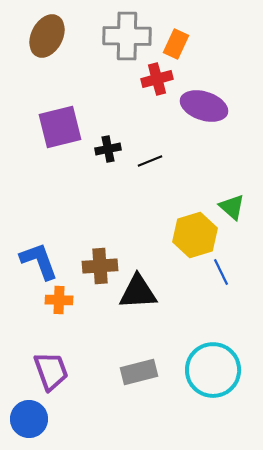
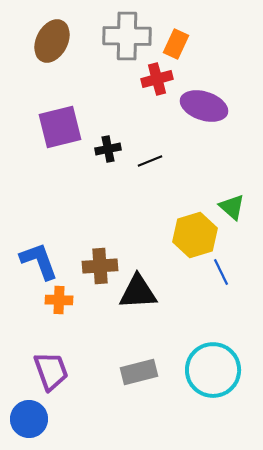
brown ellipse: moved 5 px right, 5 px down
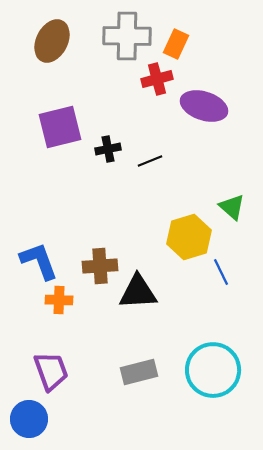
yellow hexagon: moved 6 px left, 2 px down
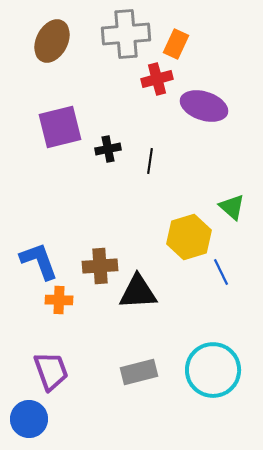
gray cross: moved 1 px left, 2 px up; rotated 6 degrees counterclockwise
black line: rotated 60 degrees counterclockwise
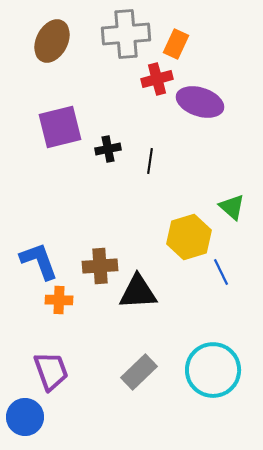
purple ellipse: moved 4 px left, 4 px up
gray rectangle: rotated 30 degrees counterclockwise
blue circle: moved 4 px left, 2 px up
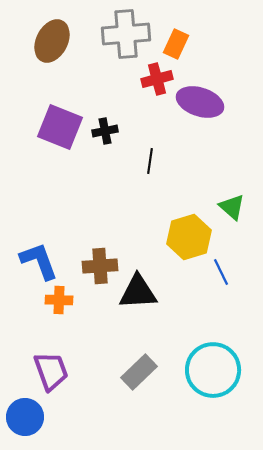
purple square: rotated 36 degrees clockwise
black cross: moved 3 px left, 18 px up
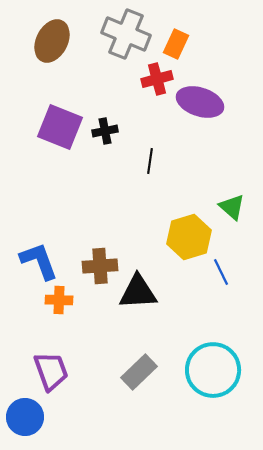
gray cross: rotated 27 degrees clockwise
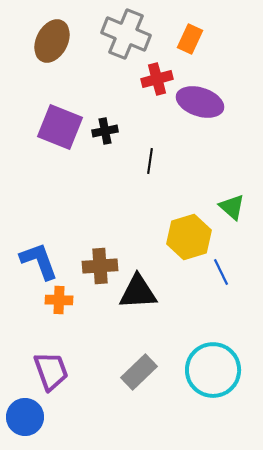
orange rectangle: moved 14 px right, 5 px up
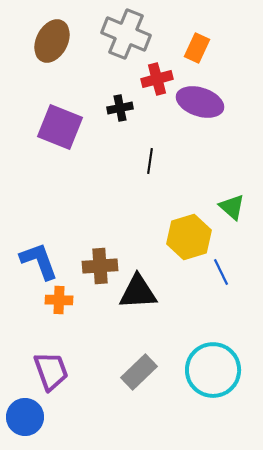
orange rectangle: moved 7 px right, 9 px down
black cross: moved 15 px right, 23 px up
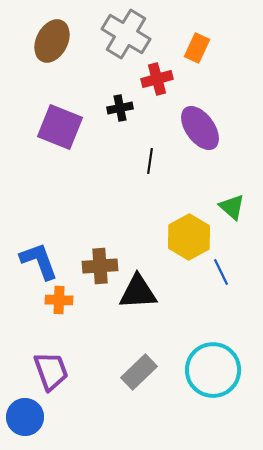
gray cross: rotated 9 degrees clockwise
purple ellipse: moved 26 px down; rotated 36 degrees clockwise
yellow hexagon: rotated 12 degrees counterclockwise
